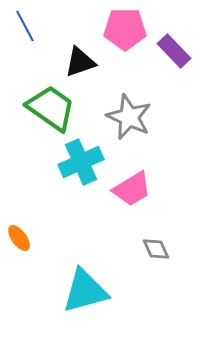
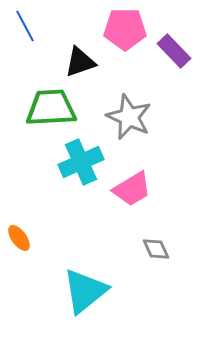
green trapezoid: rotated 38 degrees counterclockwise
cyan triangle: rotated 24 degrees counterclockwise
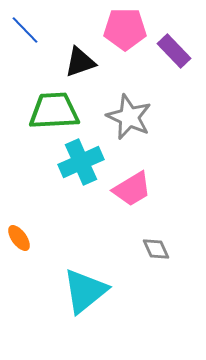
blue line: moved 4 px down; rotated 16 degrees counterclockwise
green trapezoid: moved 3 px right, 3 px down
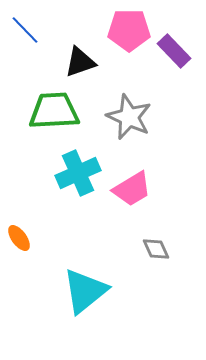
pink pentagon: moved 4 px right, 1 px down
cyan cross: moved 3 px left, 11 px down
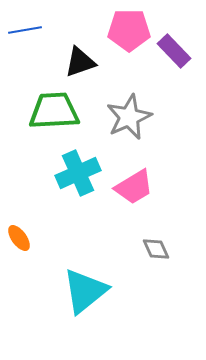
blue line: rotated 56 degrees counterclockwise
gray star: rotated 24 degrees clockwise
pink trapezoid: moved 2 px right, 2 px up
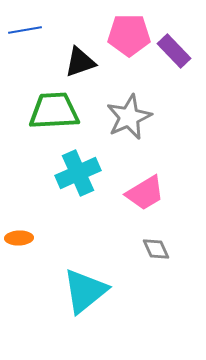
pink pentagon: moved 5 px down
pink trapezoid: moved 11 px right, 6 px down
orange ellipse: rotated 56 degrees counterclockwise
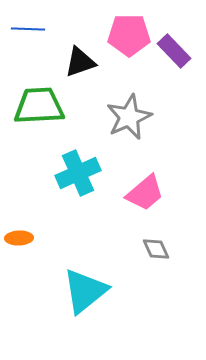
blue line: moved 3 px right, 1 px up; rotated 12 degrees clockwise
green trapezoid: moved 15 px left, 5 px up
pink trapezoid: rotated 9 degrees counterclockwise
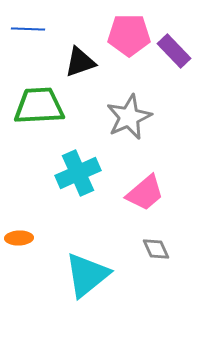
cyan triangle: moved 2 px right, 16 px up
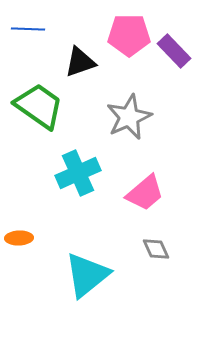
green trapezoid: rotated 38 degrees clockwise
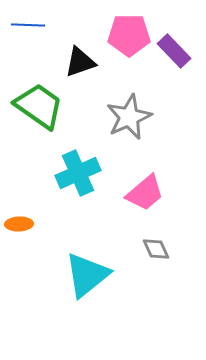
blue line: moved 4 px up
orange ellipse: moved 14 px up
